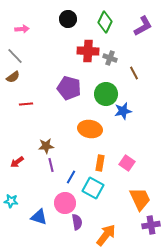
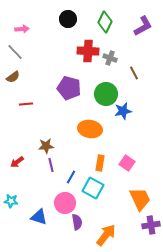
gray line: moved 4 px up
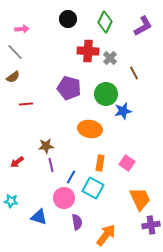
gray cross: rotated 24 degrees clockwise
pink circle: moved 1 px left, 5 px up
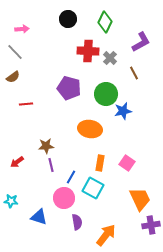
purple L-shape: moved 2 px left, 16 px down
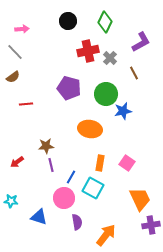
black circle: moved 2 px down
red cross: rotated 15 degrees counterclockwise
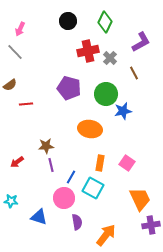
pink arrow: moved 2 px left; rotated 120 degrees clockwise
brown semicircle: moved 3 px left, 8 px down
